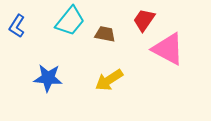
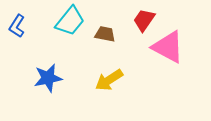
pink triangle: moved 2 px up
blue star: rotated 16 degrees counterclockwise
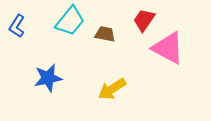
pink triangle: moved 1 px down
yellow arrow: moved 3 px right, 9 px down
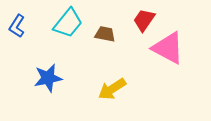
cyan trapezoid: moved 2 px left, 2 px down
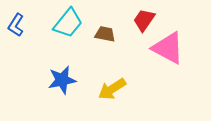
blue L-shape: moved 1 px left, 1 px up
blue star: moved 14 px right, 2 px down
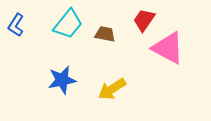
cyan trapezoid: moved 1 px down
